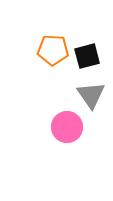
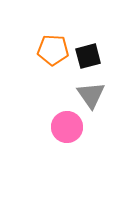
black square: moved 1 px right
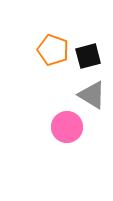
orange pentagon: rotated 16 degrees clockwise
gray triangle: moved 1 px right; rotated 24 degrees counterclockwise
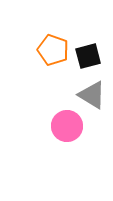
pink circle: moved 1 px up
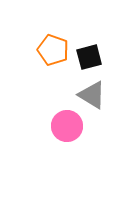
black square: moved 1 px right, 1 px down
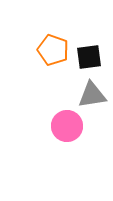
black square: rotated 8 degrees clockwise
gray triangle: rotated 40 degrees counterclockwise
